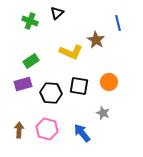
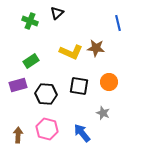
brown star: moved 8 px down; rotated 24 degrees counterclockwise
purple rectangle: moved 5 px left, 1 px down
black hexagon: moved 5 px left, 1 px down
brown arrow: moved 1 px left, 5 px down
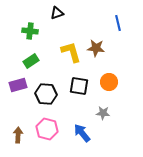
black triangle: rotated 24 degrees clockwise
green cross: moved 10 px down; rotated 14 degrees counterclockwise
yellow L-shape: rotated 130 degrees counterclockwise
gray star: rotated 16 degrees counterclockwise
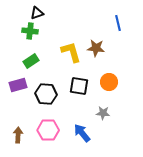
black triangle: moved 20 px left
pink hexagon: moved 1 px right, 1 px down; rotated 15 degrees counterclockwise
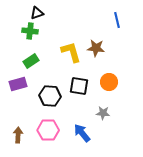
blue line: moved 1 px left, 3 px up
purple rectangle: moved 1 px up
black hexagon: moved 4 px right, 2 px down
